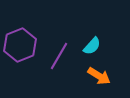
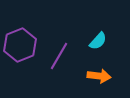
cyan semicircle: moved 6 px right, 5 px up
orange arrow: rotated 25 degrees counterclockwise
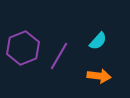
purple hexagon: moved 3 px right, 3 px down
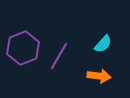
cyan semicircle: moved 5 px right, 3 px down
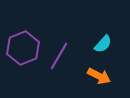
orange arrow: rotated 20 degrees clockwise
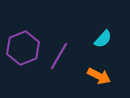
cyan semicircle: moved 5 px up
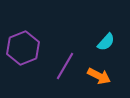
cyan semicircle: moved 3 px right, 3 px down
purple line: moved 6 px right, 10 px down
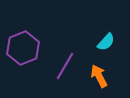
orange arrow: rotated 145 degrees counterclockwise
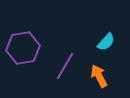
purple hexagon: rotated 12 degrees clockwise
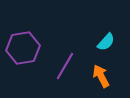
orange arrow: moved 2 px right
